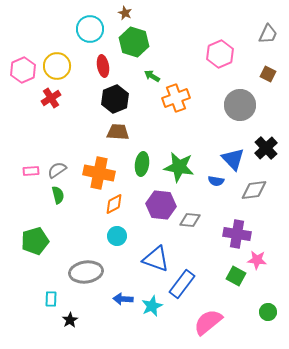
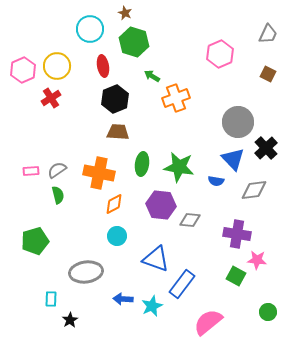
gray circle at (240, 105): moved 2 px left, 17 px down
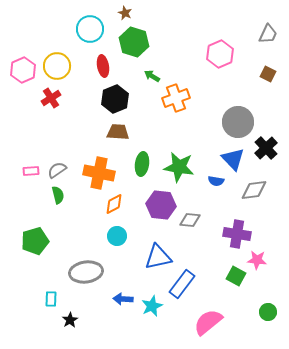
blue triangle at (156, 259): moved 2 px right, 2 px up; rotated 32 degrees counterclockwise
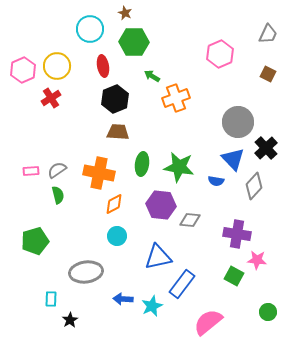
green hexagon at (134, 42): rotated 16 degrees counterclockwise
gray diamond at (254, 190): moved 4 px up; rotated 40 degrees counterclockwise
green square at (236, 276): moved 2 px left
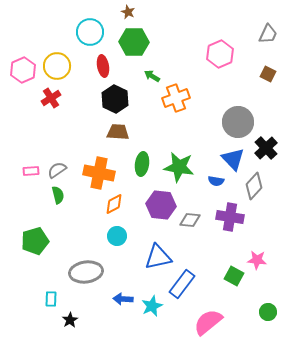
brown star at (125, 13): moved 3 px right, 1 px up
cyan circle at (90, 29): moved 3 px down
black hexagon at (115, 99): rotated 12 degrees counterclockwise
purple cross at (237, 234): moved 7 px left, 17 px up
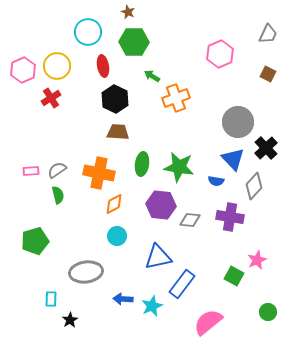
cyan circle at (90, 32): moved 2 px left
pink star at (257, 260): rotated 30 degrees counterclockwise
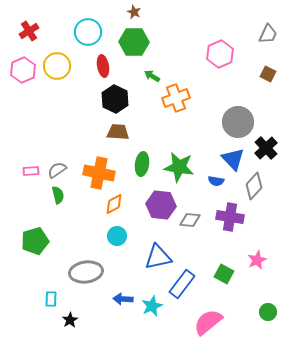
brown star at (128, 12): moved 6 px right
red cross at (51, 98): moved 22 px left, 67 px up
green square at (234, 276): moved 10 px left, 2 px up
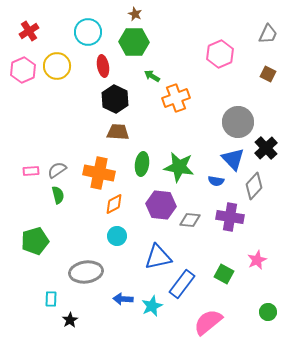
brown star at (134, 12): moved 1 px right, 2 px down
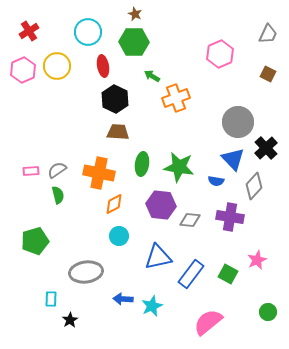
cyan circle at (117, 236): moved 2 px right
green square at (224, 274): moved 4 px right
blue rectangle at (182, 284): moved 9 px right, 10 px up
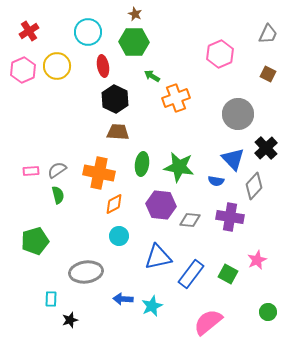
gray circle at (238, 122): moved 8 px up
black star at (70, 320): rotated 14 degrees clockwise
